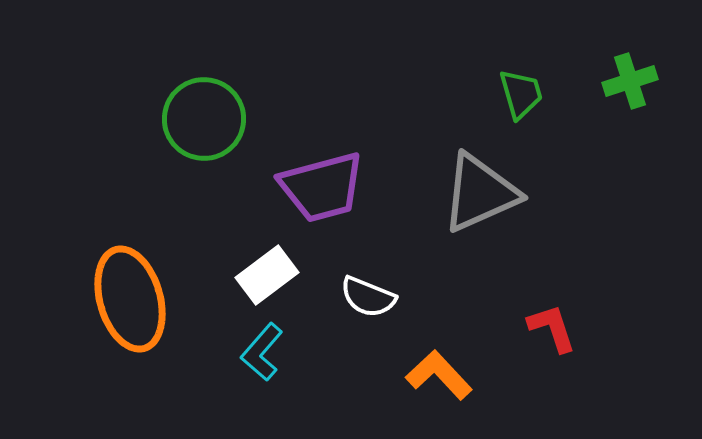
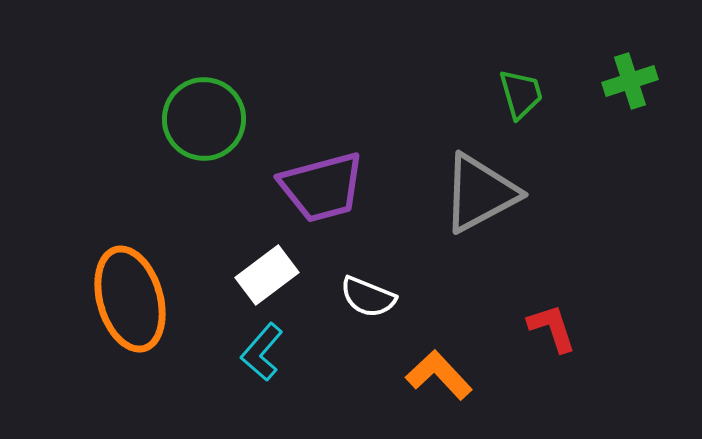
gray triangle: rotated 4 degrees counterclockwise
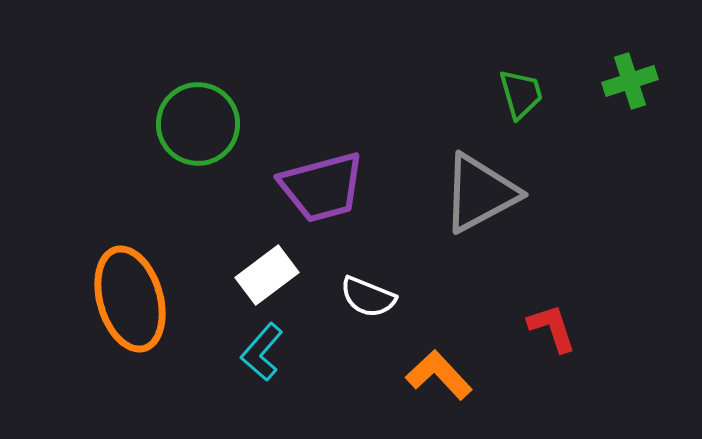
green circle: moved 6 px left, 5 px down
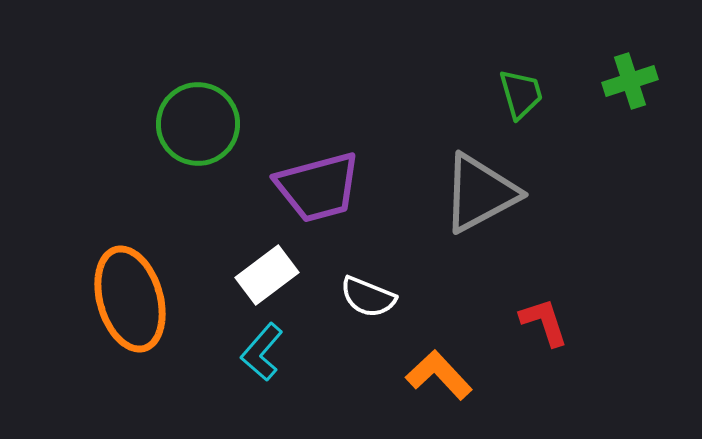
purple trapezoid: moved 4 px left
red L-shape: moved 8 px left, 6 px up
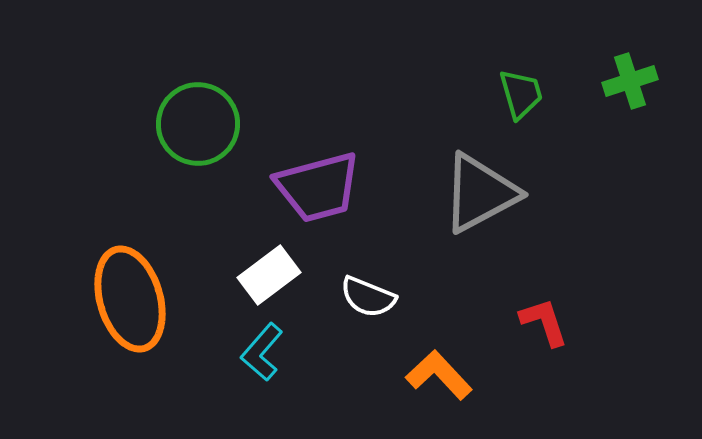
white rectangle: moved 2 px right
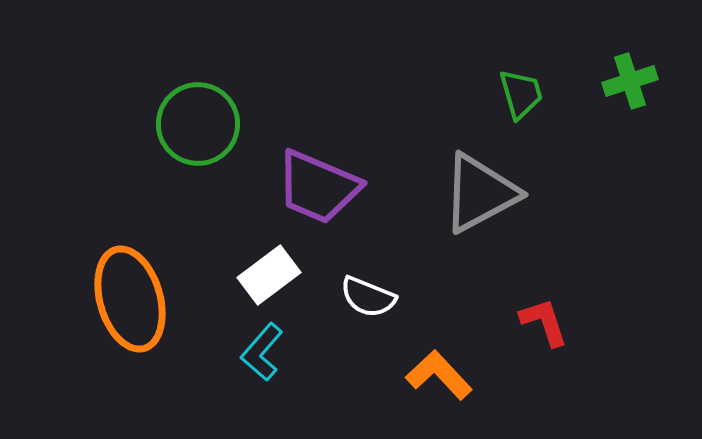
purple trapezoid: rotated 38 degrees clockwise
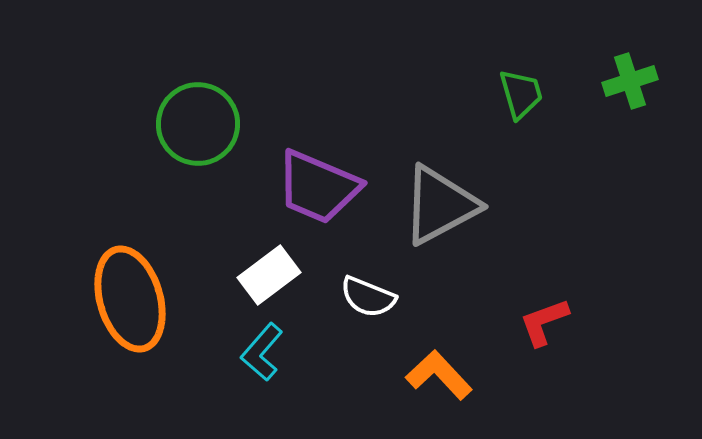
gray triangle: moved 40 px left, 12 px down
red L-shape: rotated 92 degrees counterclockwise
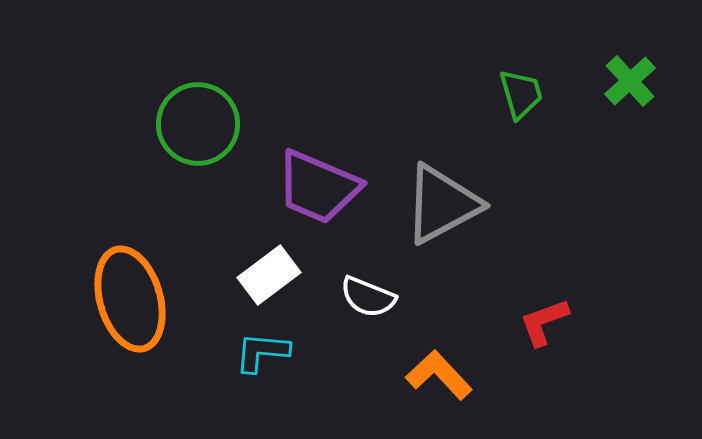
green cross: rotated 24 degrees counterclockwise
gray triangle: moved 2 px right, 1 px up
cyan L-shape: rotated 54 degrees clockwise
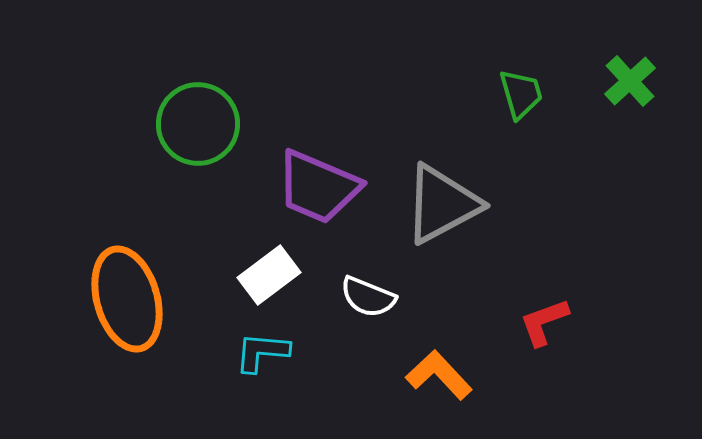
orange ellipse: moved 3 px left
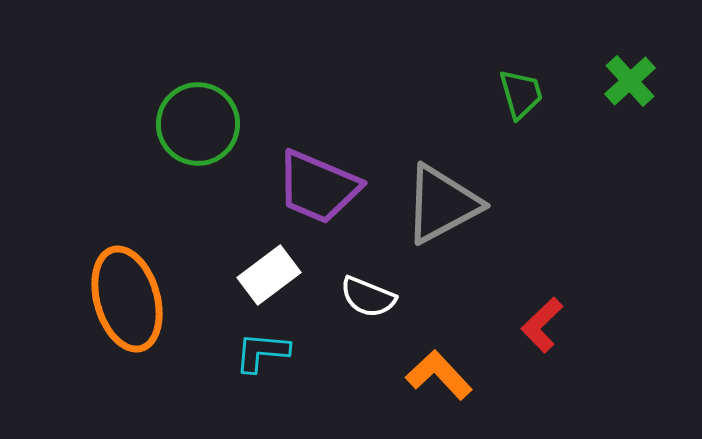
red L-shape: moved 2 px left, 3 px down; rotated 24 degrees counterclockwise
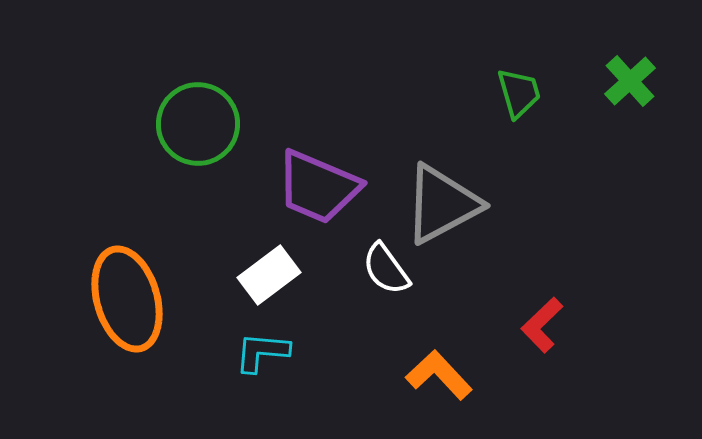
green trapezoid: moved 2 px left, 1 px up
white semicircle: moved 18 px right, 28 px up; rotated 32 degrees clockwise
